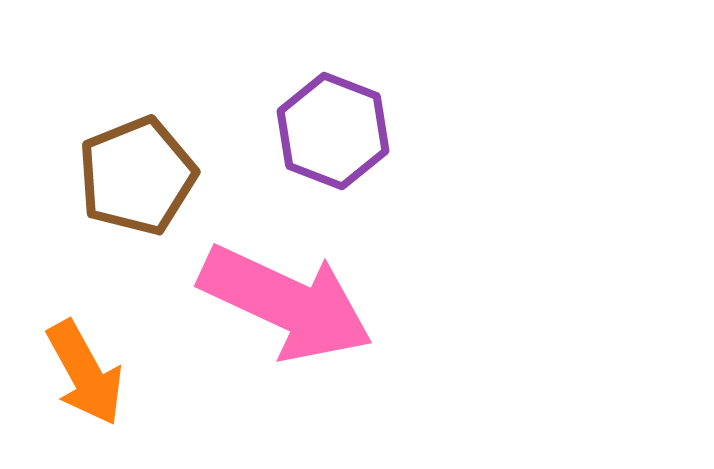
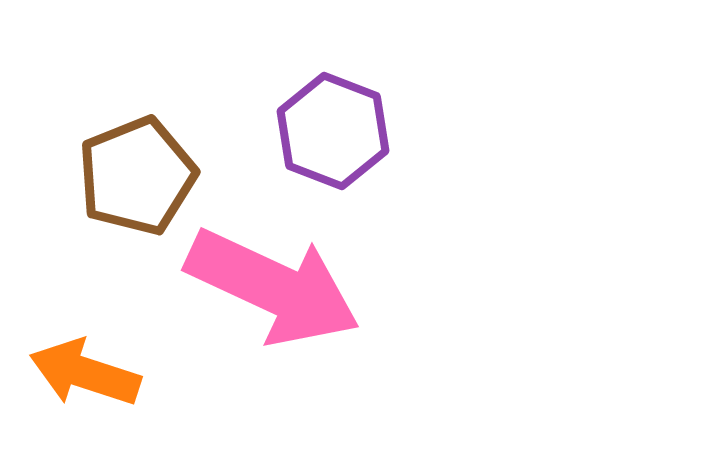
pink arrow: moved 13 px left, 16 px up
orange arrow: rotated 137 degrees clockwise
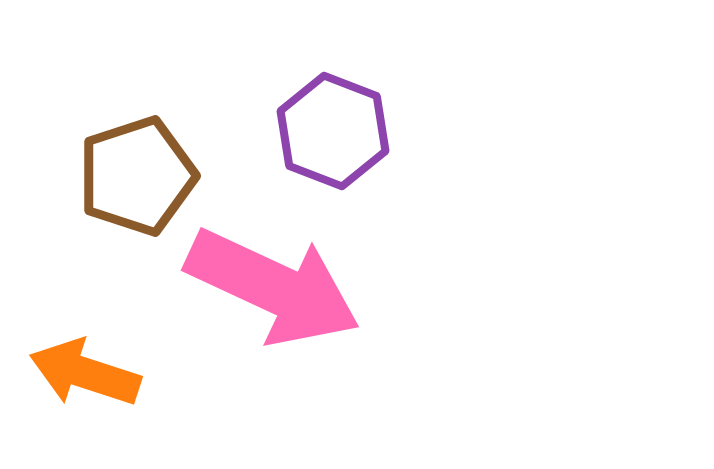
brown pentagon: rotated 4 degrees clockwise
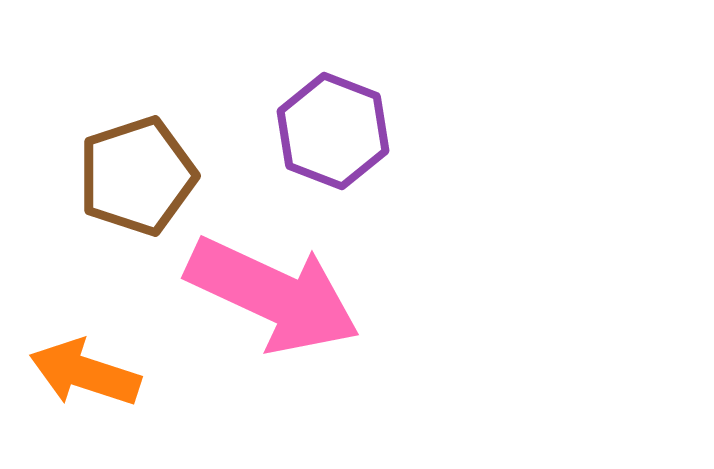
pink arrow: moved 8 px down
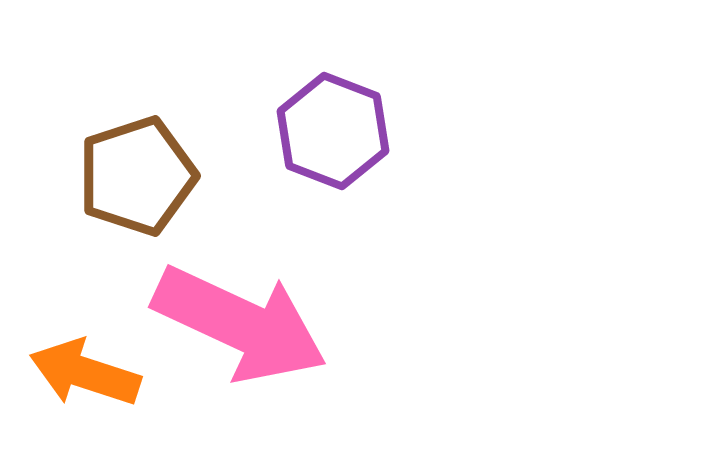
pink arrow: moved 33 px left, 29 px down
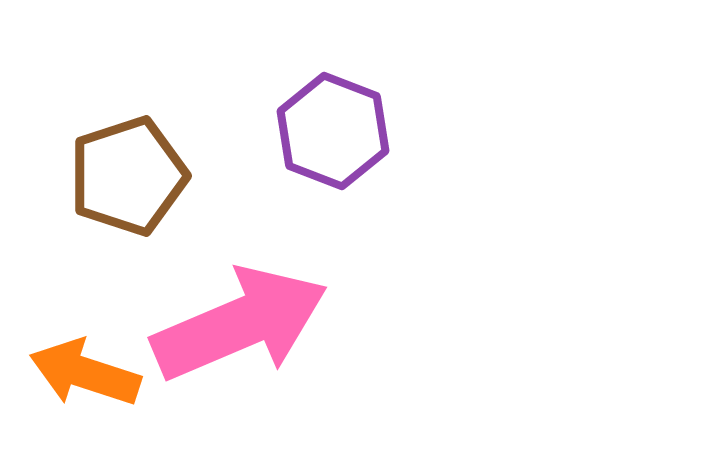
brown pentagon: moved 9 px left
pink arrow: rotated 48 degrees counterclockwise
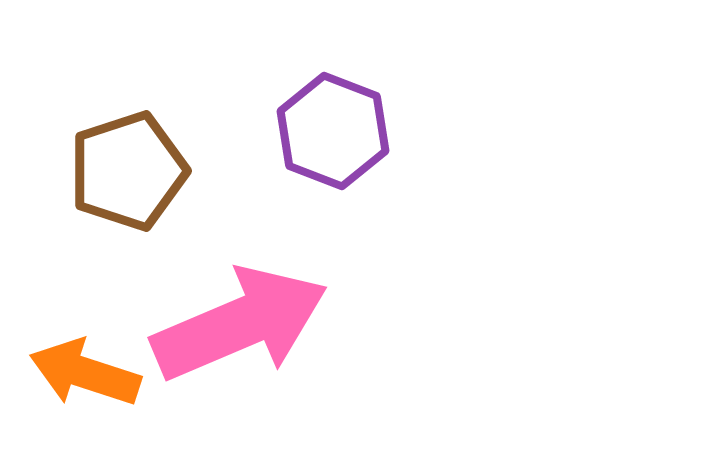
brown pentagon: moved 5 px up
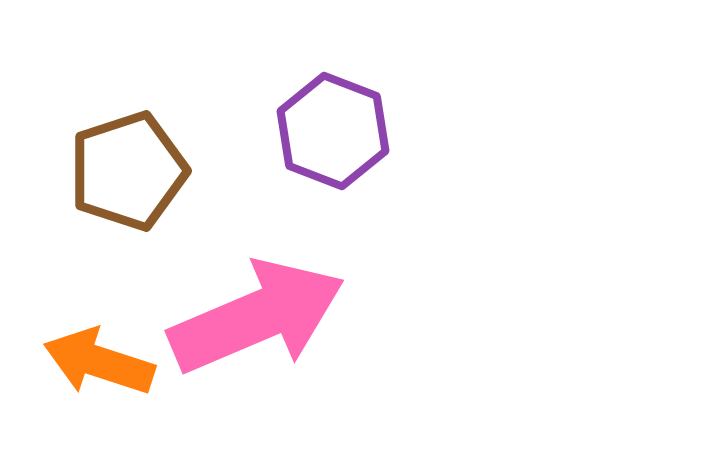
pink arrow: moved 17 px right, 7 px up
orange arrow: moved 14 px right, 11 px up
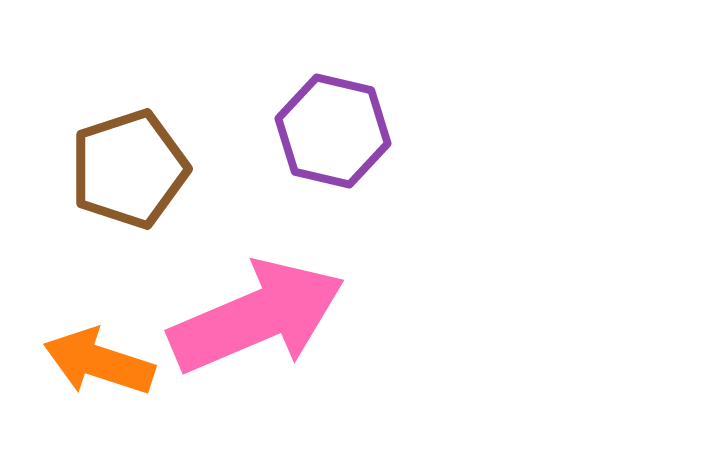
purple hexagon: rotated 8 degrees counterclockwise
brown pentagon: moved 1 px right, 2 px up
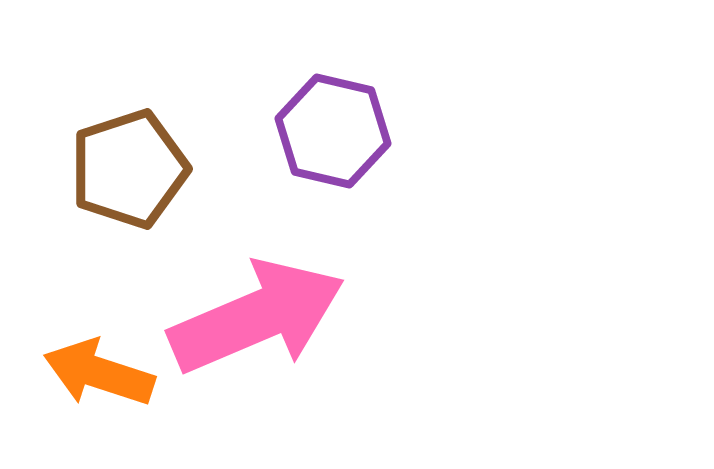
orange arrow: moved 11 px down
